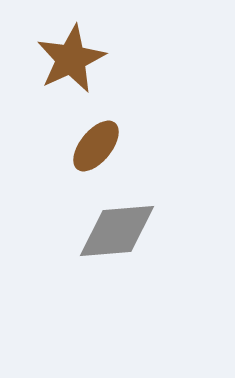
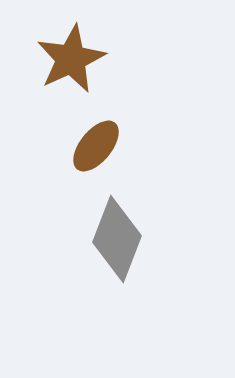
gray diamond: moved 8 px down; rotated 64 degrees counterclockwise
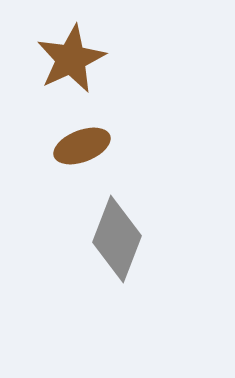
brown ellipse: moved 14 px left; rotated 30 degrees clockwise
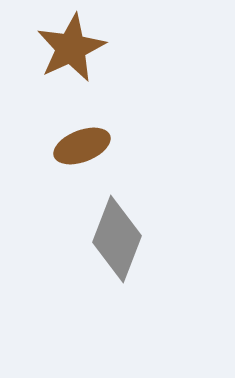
brown star: moved 11 px up
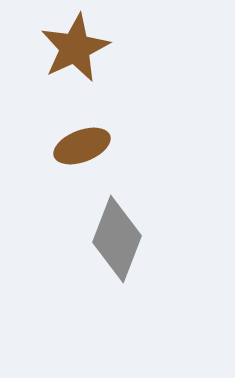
brown star: moved 4 px right
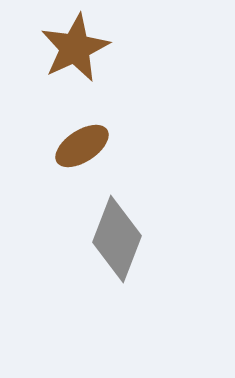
brown ellipse: rotated 12 degrees counterclockwise
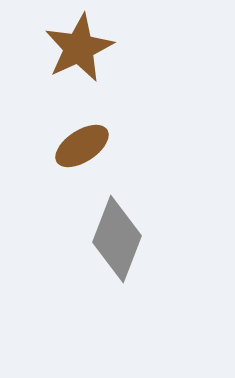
brown star: moved 4 px right
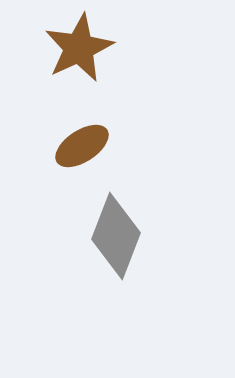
gray diamond: moved 1 px left, 3 px up
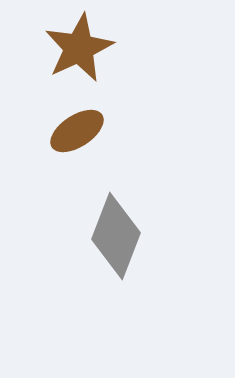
brown ellipse: moved 5 px left, 15 px up
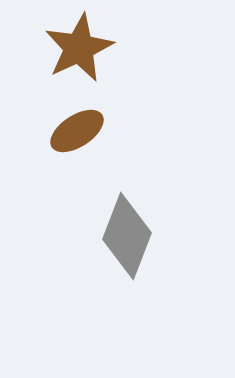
gray diamond: moved 11 px right
